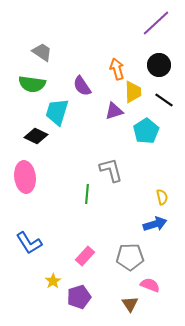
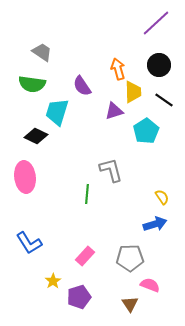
orange arrow: moved 1 px right
yellow semicircle: rotated 21 degrees counterclockwise
gray pentagon: moved 1 px down
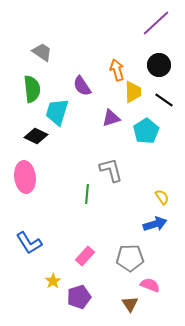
orange arrow: moved 1 px left, 1 px down
green semicircle: moved 5 px down; rotated 104 degrees counterclockwise
purple triangle: moved 3 px left, 7 px down
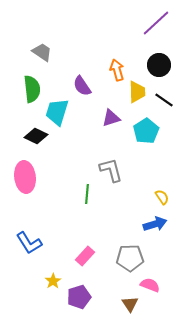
yellow trapezoid: moved 4 px right
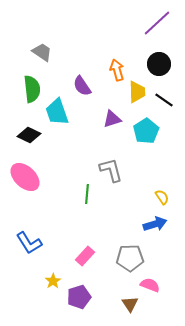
purple line: moved 1 px right
black circle: moved 1 px up
cyan trapezoid: rotated 36 degrees counterclockwise
purple triangle: moved 1 px right, 1 px down
black diamond: moved 7 px left, 1 px up
pink ellipse: rotated 40 degrees counterclockwise
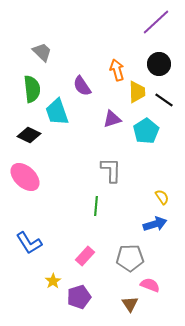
purple line: moved 1 px left, 1 px up
gray trapezoid: rotated 10 degrees clockwise
gray L-shape: rotated 16 degrees clockwise
green line: moved 9 px right, 12 px down
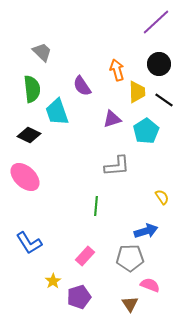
gray L-shape: moved 6 px right, 4 px up; rotated 84 degrees clockwise
blue arrow: moved 9 px left, 7 px down
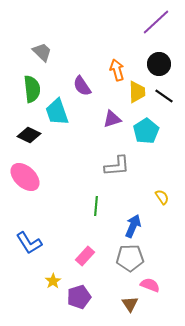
black line: moved 4 px up
blue arrow: moved 13 px left, 5 px up; rotated 50 degrees counterclockwise
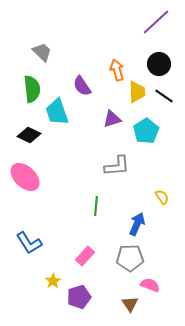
blue arrow: moved 4 px right, 2 px up
